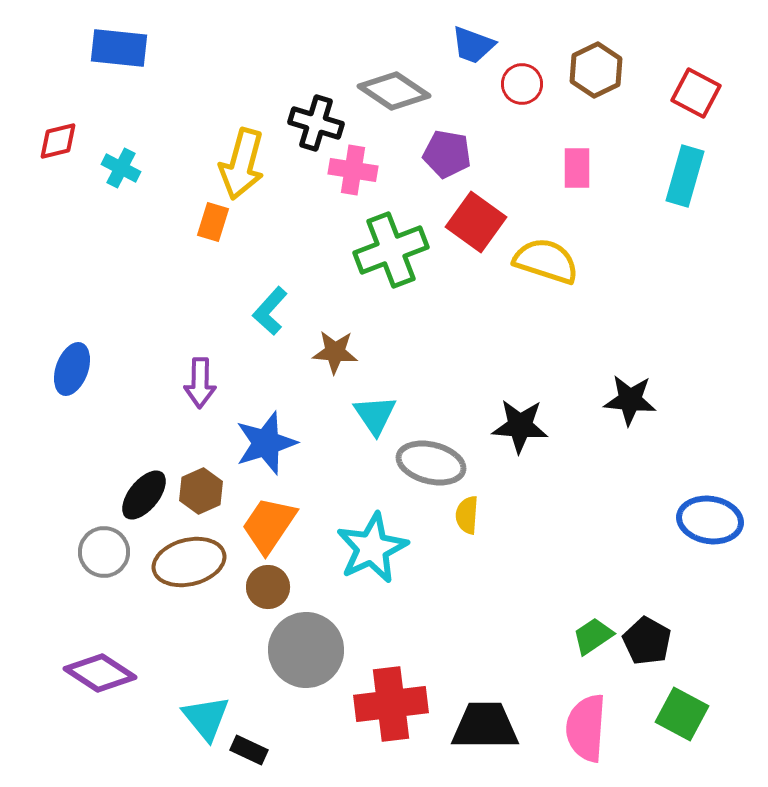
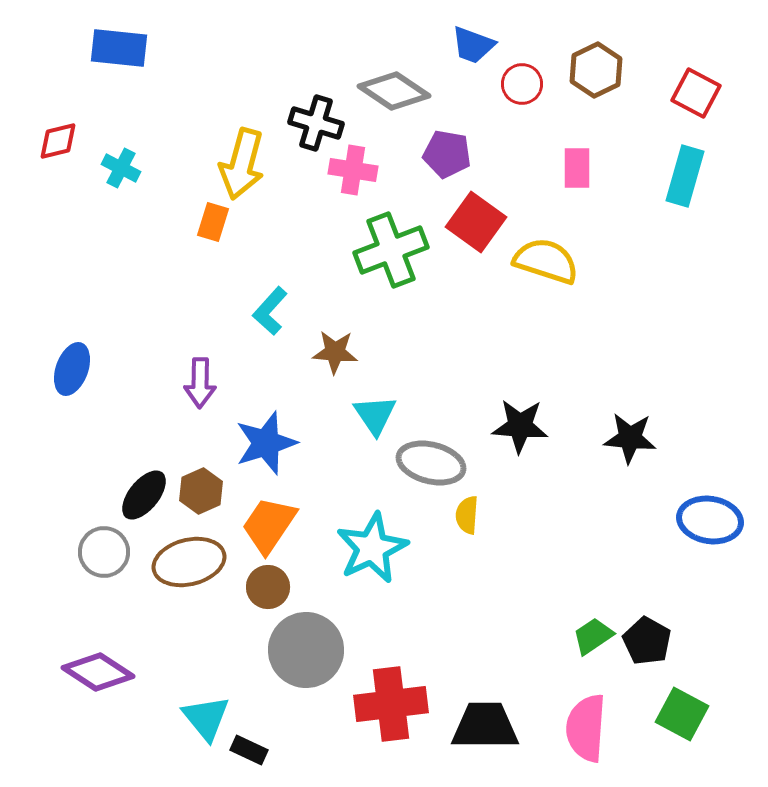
black star at (630, 400): moved 38 px down
purple diamond at (100, 673): moved 2 px left, 1 px up
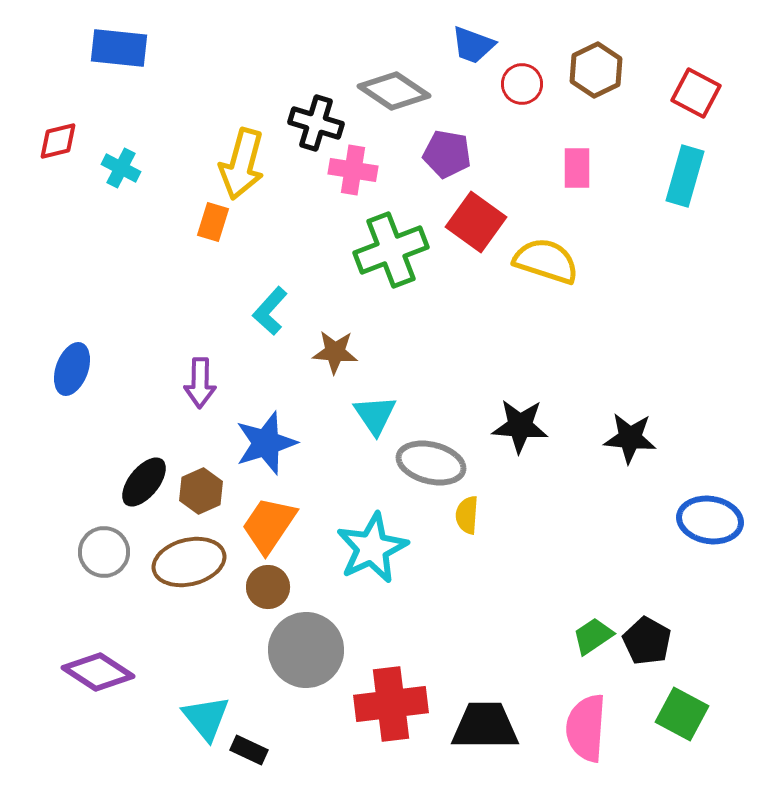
black ellipse at (144, 495): moved 13 px up
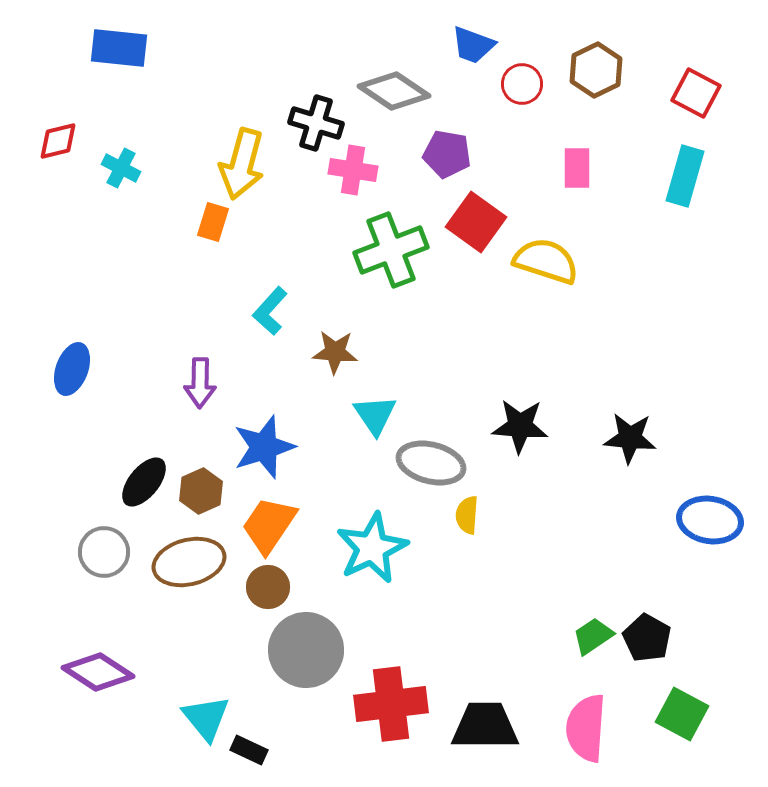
blue star at (266, 443): moved 2 px left, 4 px down
black pentagon at (647, 641): moved 3 px up
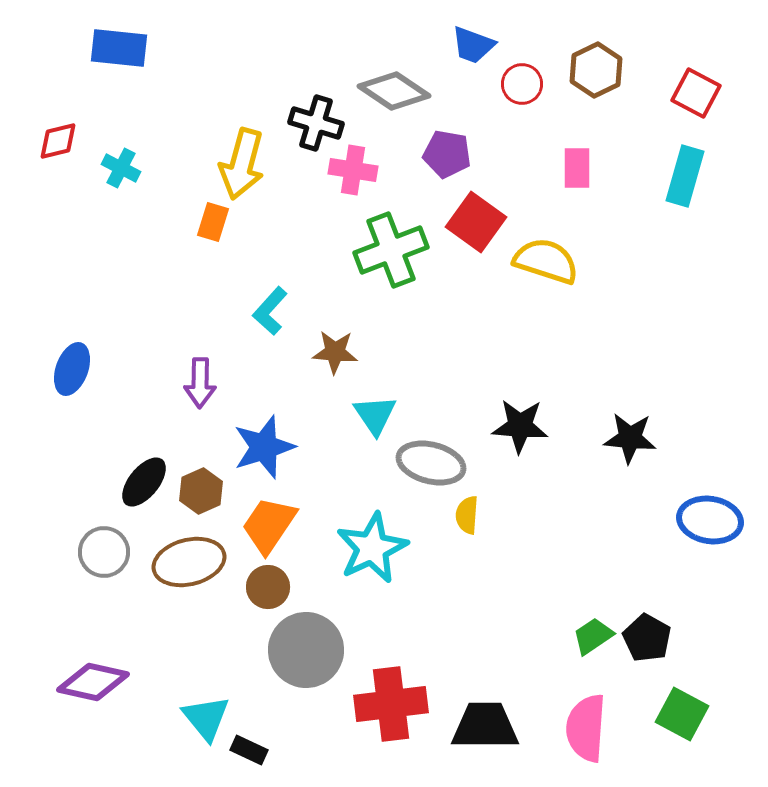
purple diamond at (98, 672): moved 5 px left, 10 px down; rotated 20 degrees counterclockwise
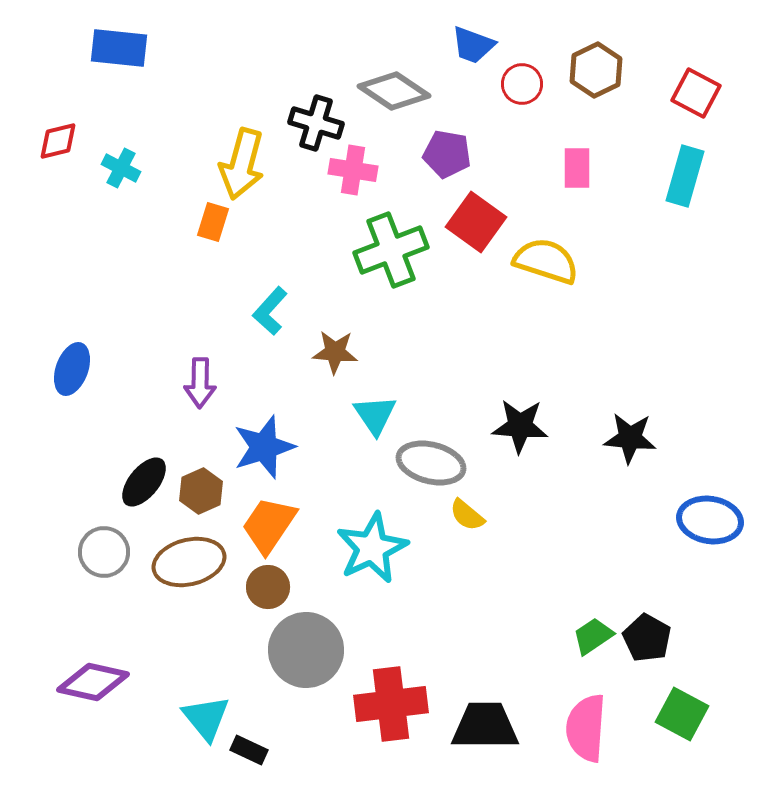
yellow semicircle at (467, 515): rotated 54 degrees counterclockwise
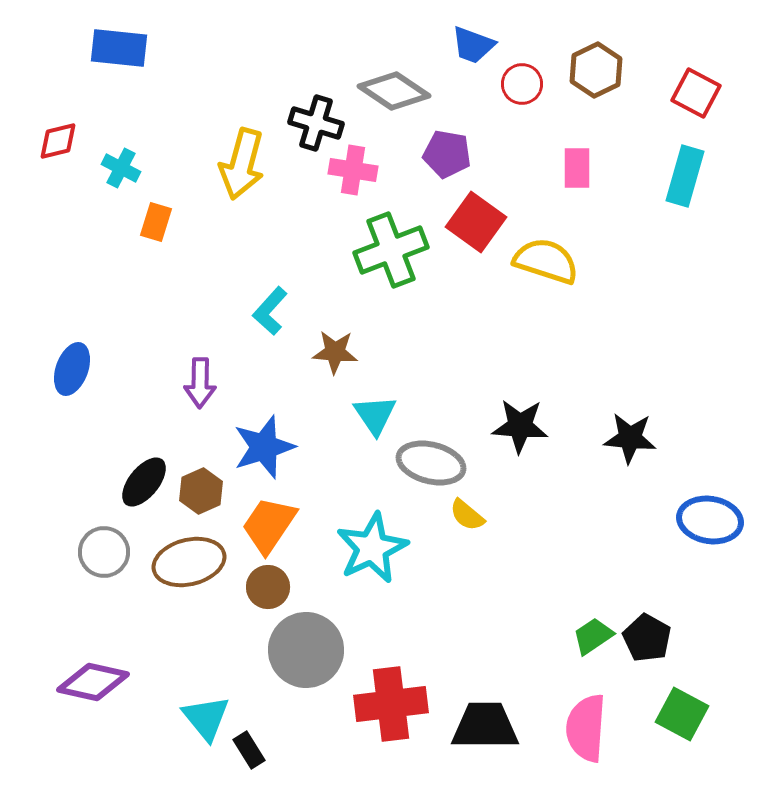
orange rectangle at (213, 222): moved 57 px left
black rectangle at (249, 750): rotated 33 degrees clockwise
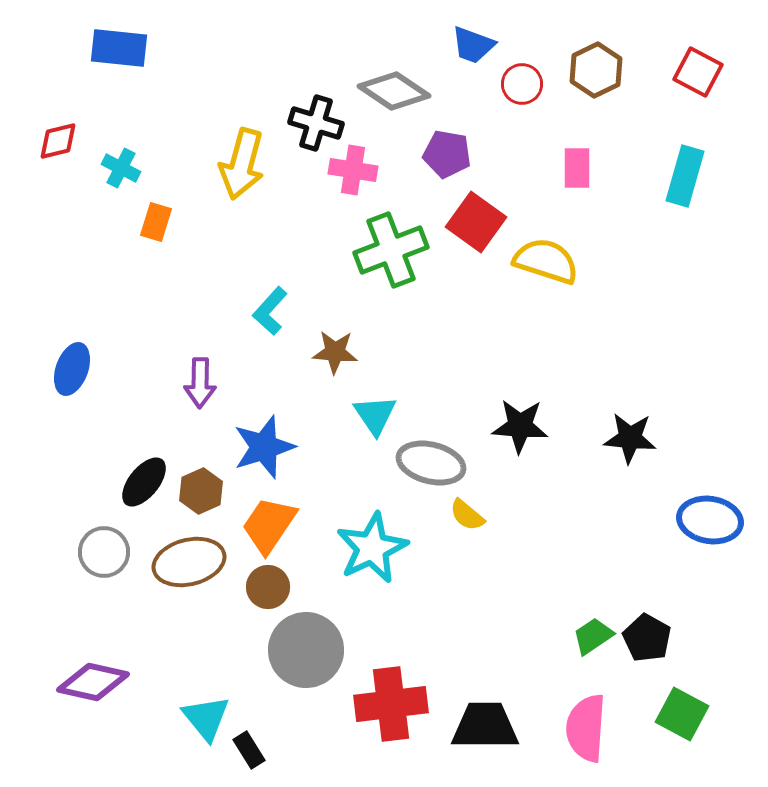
red square at (696, 93): moved 2 px right, 21 px up
